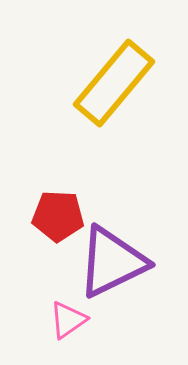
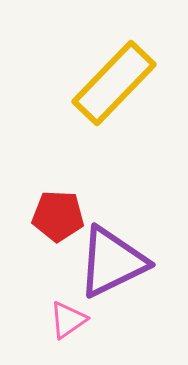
yellow rectangle: rotated 4 degrees clockwise
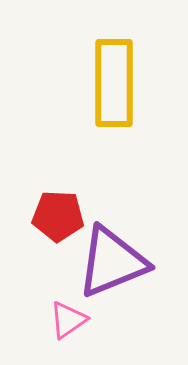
yellow rectangle: rotated 44 degrees counterclockwise
purple triangle: rotated 4 degrees clockwise
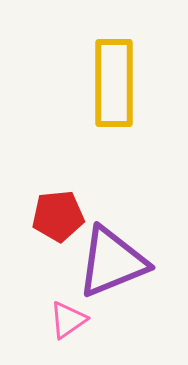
red pentagon: rotated 9 degrees counterclockwise
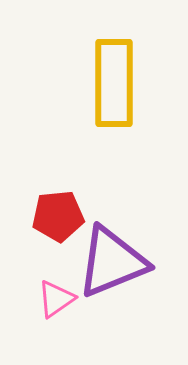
pink triangle: moved 12 px left, 21 px up
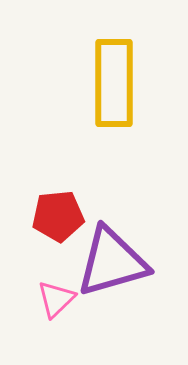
purple triangle: rotated 6 degrees clockwise
pink triangle: rotated 9 degrees counterclockwise
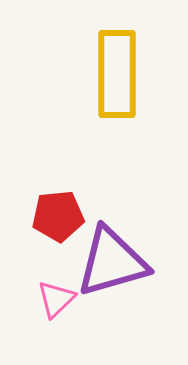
yellow rectangle: moved 3 px right, 9 px up
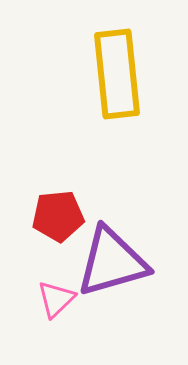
yellow rectangle: rotated 6 degrees counterclockwise
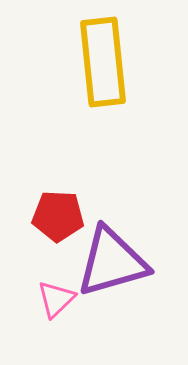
yellow rectangle: moved 14 px left, 12 px up
red pentagon: rotated 9 degrees clockwise
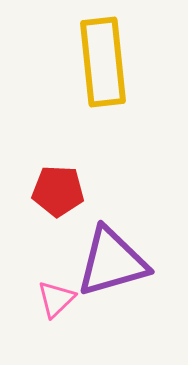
red pentagon: moved 25 px up
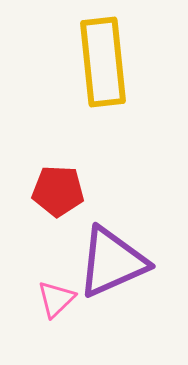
purple triangle: rotated 8 degrees counterclockwise
